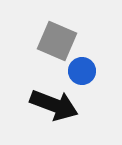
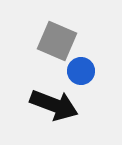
blue circle: moved 1 px left
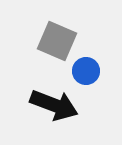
blue circle: moved 5 px right
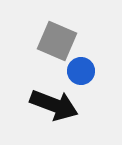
blue circle: moved 5 px left
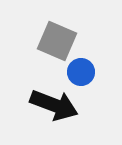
blue circle: moved 1 px down
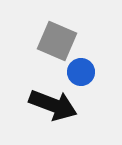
black arrow: moved 1 px left
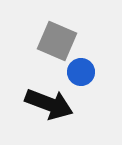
black arrow: moved 4 px left, 1 px up
